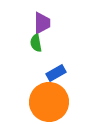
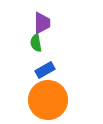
blue rectangle: moved 11 px left, 3 px up
orange circle: moved 1 px left, 2 px up
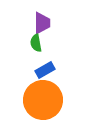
orange circle: moved 5 px left
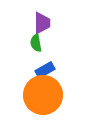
orange circle: moved 5 px up
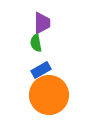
blue rectangle: moved 4 px left
orange circle: moved 6 px right
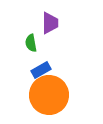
purple trapezoid: moved 8 px right
green semicircle: moved 5 px left
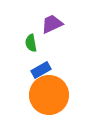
purple trapezoid: moved 2 px right, 1 px down; rotated 115 degrees counterclockwise
